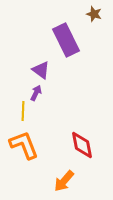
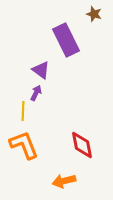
orange arrow: rotated 35 degrees clockwise
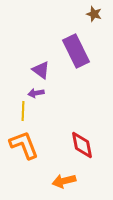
purple rectangle: moved 10 px right, 11 px down
purple arrow: rotated 126 degrees counterclockwise
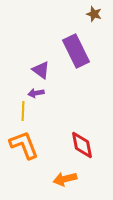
orange arrow: moved 1 px right, 2 px up
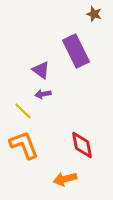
purple arrow: moved 7 px right, 1 px down
yellow line: rotated 48 degrees counterclockwise
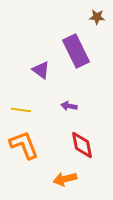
brown star: moved 3 px right, 3 px down; rotated 14 degrees counterclockwise
purple arrow: moved 26 px right, 12 px down; rotated 21 degrees clockwise
yellow line: moved 2 px left, 1 px up; rotated 36 degrees counterclockwise
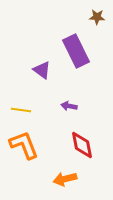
purple triangle: moved 1 px right
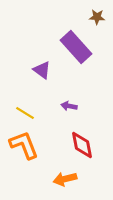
purple rectangle: moved 4 px up; rotated 16 degrees counterclockwise
yellow line: moved 4 px right, 3 px down; rotated 24 degrees clockwise
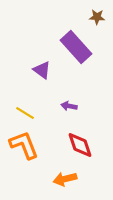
red diamond: moved 2 px left; rotated 8 degrees counterclockwise
